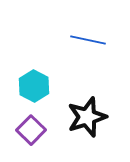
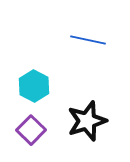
black star: moved 4 px down
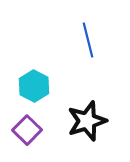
blue line: rotated 64 degrees clockwise
purple square: moved 4 px left
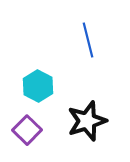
cyan hexagon: moved 4 px right
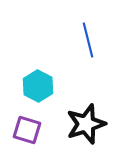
black star: moved 1 px left, 3 px down
purple square: rotated 28 degrees counterclockwise
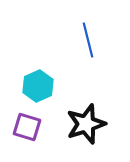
cyan hexagon: rotated 8 degrees clockwise
purple square: moved 3 px up
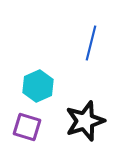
blue line: moved 3 px right, 3 px down; rotated 28 degrees clockwise
black star: moved 1 px left, 3 px up
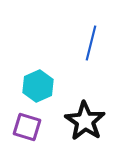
black star: rotated 21 degrees counterclockwise
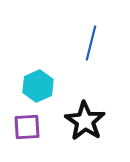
purple square: rotated 20 degrees counterclockwise
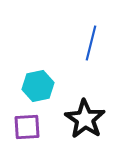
cyan hexagon: rotated 12 degrees clockwise
black star: moved 2 px up
